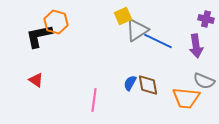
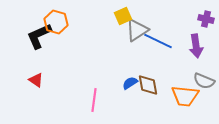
black L-shape: rotated 12 degrees counterclockwise
blue semicircle: rotated 28 degrees clockwise
orange trapezoid: moved 1 px left, 2 px up
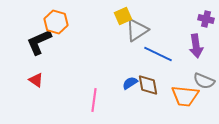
black L-shape: moved 6 px down
blue line: moved 13 px down
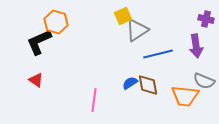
blue line: rotated 40 degrees counterclockwise
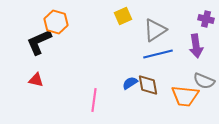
gray triangle: moved 18 px right
red triangle: rotated 21 degrees counterclockwise
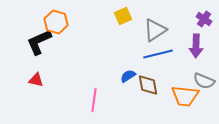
purple cross: moved 2 px left; rotated 21 degrees clockwise
purple arrow: rotated 10 degrees clockwise
blue semicircle: moved 2 px left, 7 px up
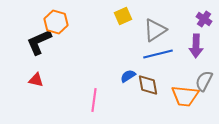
gray semicircle: rotated 95 degrees clockwise
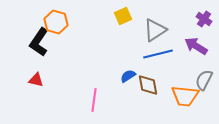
black L-shape: rotated 32 degrees counterclockwise
purple arrow: rotated 120 degrees clockwise
gray semicircle: moved 1 px up
